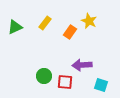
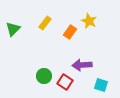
green triangle: moved 2 px left, 2 px down; rotated 21 degrees counterclockwise
red square: rotated 28 degrees clockwise
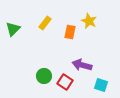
orange rectangle: rotated 24 degrees counterclockwise
purple arrow: rotated 18 degrees clockwise
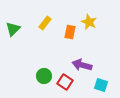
yellow star: moved 1 px down
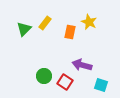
green triangle: moved 11 px right
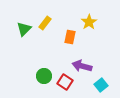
yellow star: rotated 14 degrees clockwise
orange rectangle: moved 5 px down
purple arrow: moved 1 px down
cyan square: rotated 32 degrees clockwise
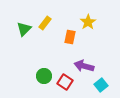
yellow star: moved 1 px left
purple arrow: moved 2 px right
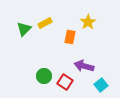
yellow rectangle: rotated 24 degrees clockwise
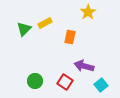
yellow star: moved 10 px up
green circle: moved 9 px left, 5 px down
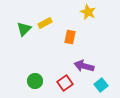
yellow star: rotated 14 degrees counterclockwise
red square: moved 1 px down; rotated 21 degrees clockwise
